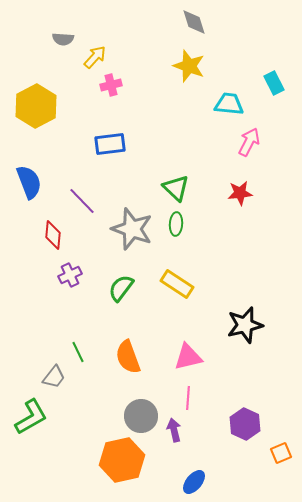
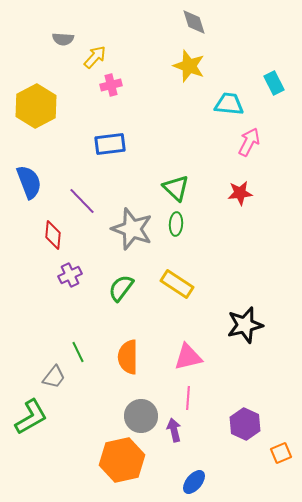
orange semicircle: rotated 20 degrees clockwise
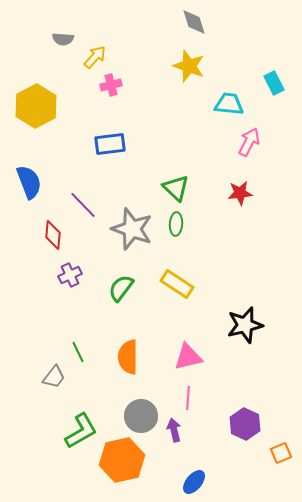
purple line: moved 1 px right, 4 px down
green L-shape: moved 50 px right, 14 px down
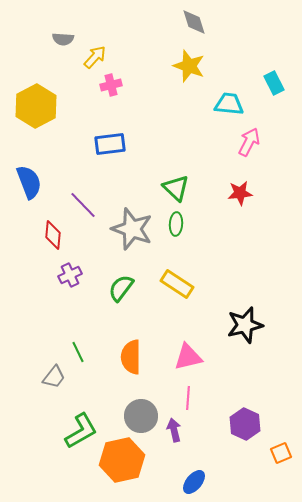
orange semicircle: moved 3 px right
